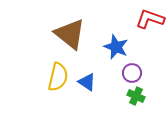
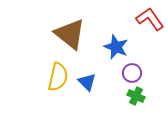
red L-shape: rotated 36 degrees clockwise
blue triangle: rotated 12 degrees clockwise
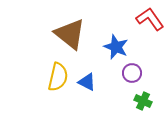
blue triangle: rotated 18 degrees counterclockwise
green cross: moved 7 px right, 5 px down
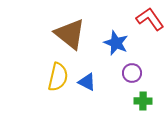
blue star: moved 4 px up
green cross: rotated 24 degrees counterclockwise
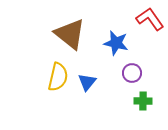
blue star: rotated 10 degrees counterclockwise
blue triangle: rotated 42 degrees clockwise
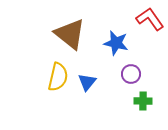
purple circle: moved 1 px left, 1 px down
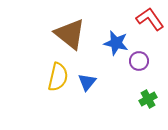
purple circle: moved 8 px right, 13 px up
green cross: moved 5 px right, 2 px up; rotated 30 degrees counterclockwise
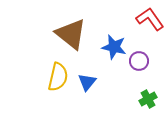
brown triangle: moved 1 px right
blue star: moved 2 px left, 4 px down
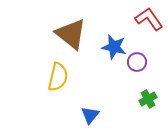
red L-shape: moved 1 px left
purple circle: moved 2 px left, 1 px down
blue triangle: moved 3 px right, 33 px down
